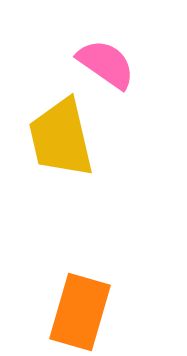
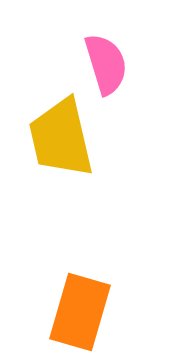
pink semicircle: rotated 38 degrees clockwise
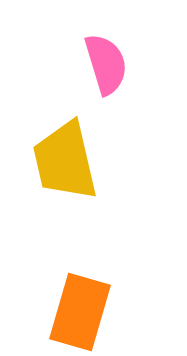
yellow trapezoid: moved 4 px right, 23 px down
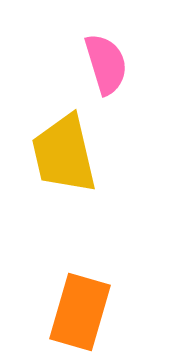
yellow trapezoid: moved 1 px left, 7 px up
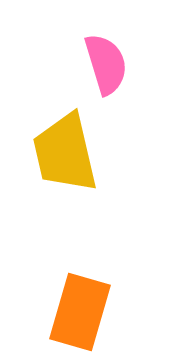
yellow trapezoid: moved 1 px right, 1 px up
